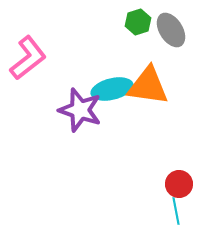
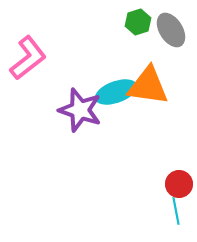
cyan ellipse: moved 4 px right, 3 px down; rotated 6 degrees counterclockwise
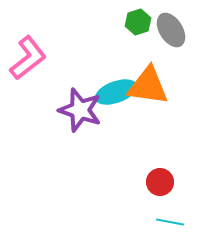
red circle: moved 19 px left, 2 px up
cyan line: moved 6 px left, 11 px down; rotated 68 degrees counterclockwise
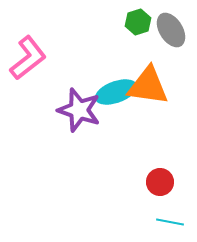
purple star: moved 1 px left
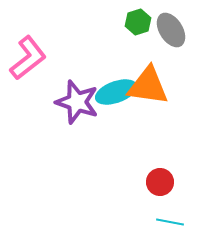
purple star: moved 2 px left, 8 px up
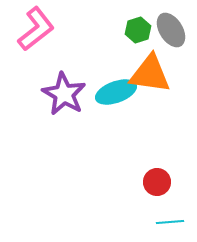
green hexagon: moved 8 px down
pink L-shape: moved 8 px right, 29 px up
orange triangle: moved 2 px right, 12 px up
purple star: moved 13 px left, 8 px up; rotated 12 degrees clockwise
red circle: moved 3 px left
cyan line: rotated 16 degrees counterclockwise
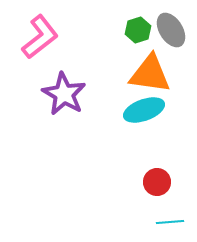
pink L-shape: moved 4 px right, 8 px down
cyan ellipse: moved 28 px right, 18 px down
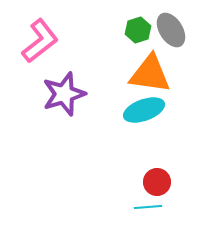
pink L-shape: moved 4 px down
purple star: rotated 24 degrees clockwise
cyan line: moved 22 px left, 15 px up
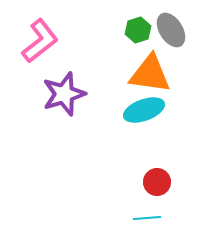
cyan line: moved 1 px left, 11 px down
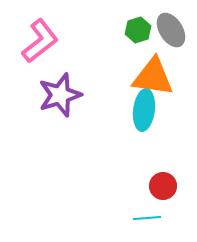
orange triangle: moved 3 px right, 3 px down
purple star: moved 4 px left, 1 px down
cyan ellipse: rotated 63 degrees counterclockwise
red circle: moved 6 px right, 4 px down
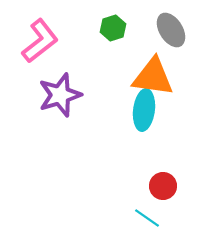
green hexagon: moved 25 px left, 2 px up
cyan line: rotated 40 degrees clockwise
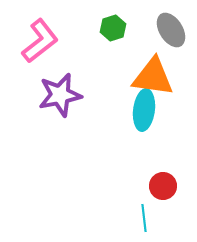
purple star: rotated 6 degrees clockwise
cyan line: moved 3 px left; rotated 48 degrees clockwise
